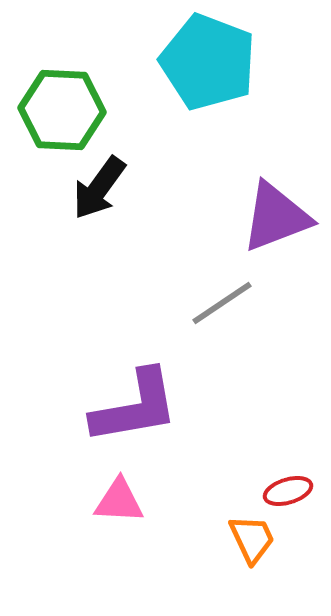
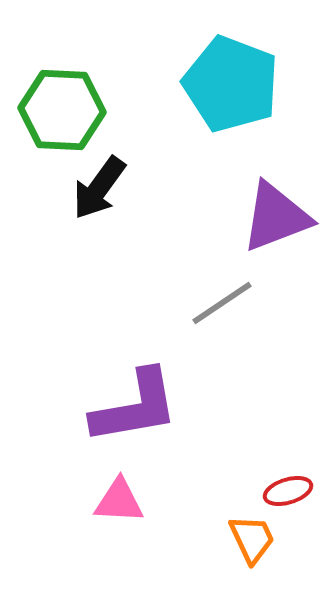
cyan pentagon: moved 23 px right, 22 px down
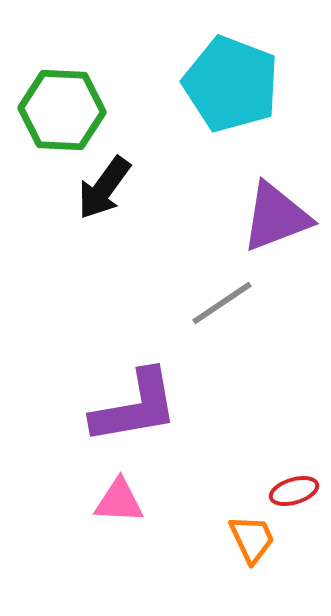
black arrow: moved 5 px right
red ellipse: moved 6 px right
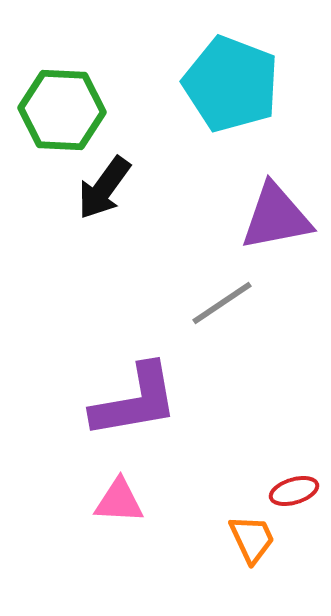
purple triangle: rotated 10 degrees clockwise
purple L-shape: moved 6 px up
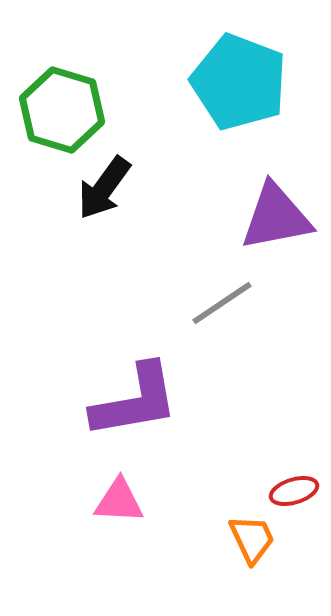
cyan pentagon: moved 8 px right, 2 px up
green hexagon: rotated 14 degrees clockwise
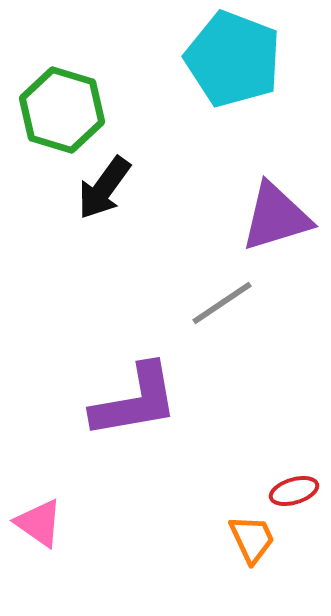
cyan pentagon: moved 6 px left, 23 px up
purple triangle: rotated 6 degrees counterclockwise
pink triangle: moved 80 px left, 22 px down; rotated 32 degrees clockwise
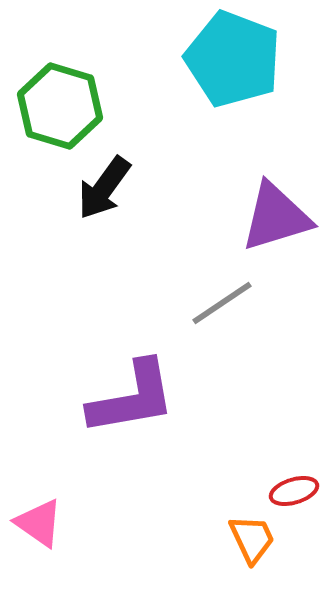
green hexagon: moved 2 px left, 4 px up
purple L-shape: moved 3 px left, 3 px up
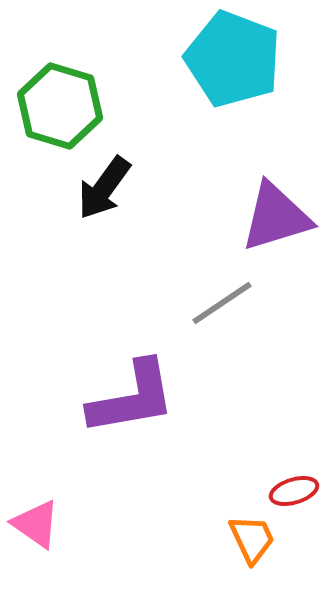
pink triangle: moved 3 px left, 1 px down
